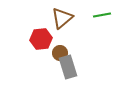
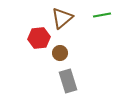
red hexagon: moved 2 px left, 1 px up
gray rectangle: moved 14 px down
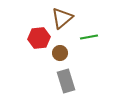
green line: moved 13 px left, 22 px down
gray rectangle: moved 2 px left
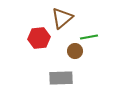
brown circle: moved 15 px right, 2 px up
gray rectangle: moved 5 px left, 3 px up; rotated 75 degrees counterclockwise
